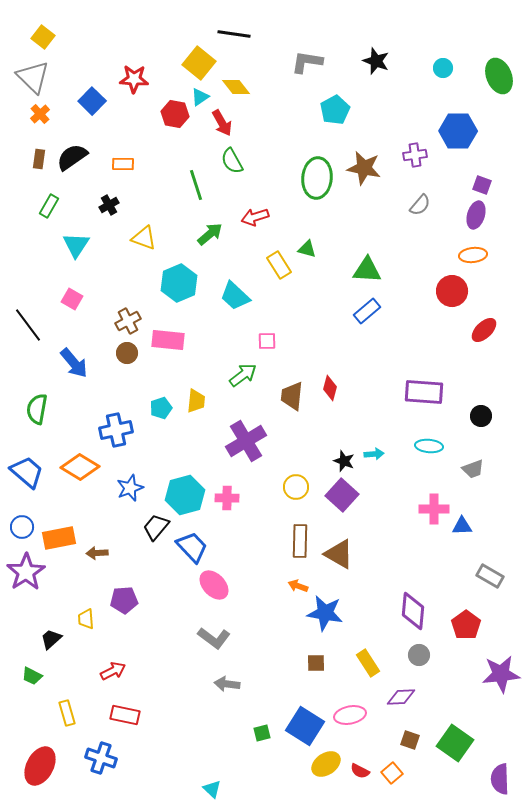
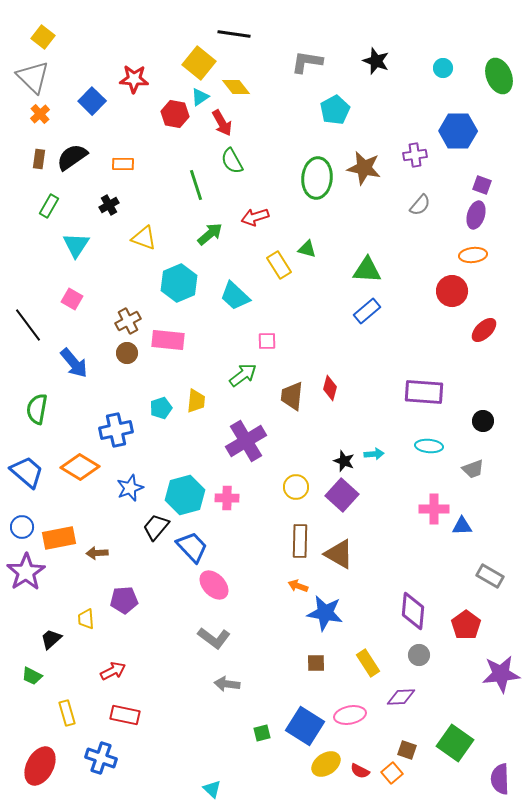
black circle at (481, 416): moved 2 px right, 5 px down
brown square at (410, 740): moved 3 px left, 10 px down
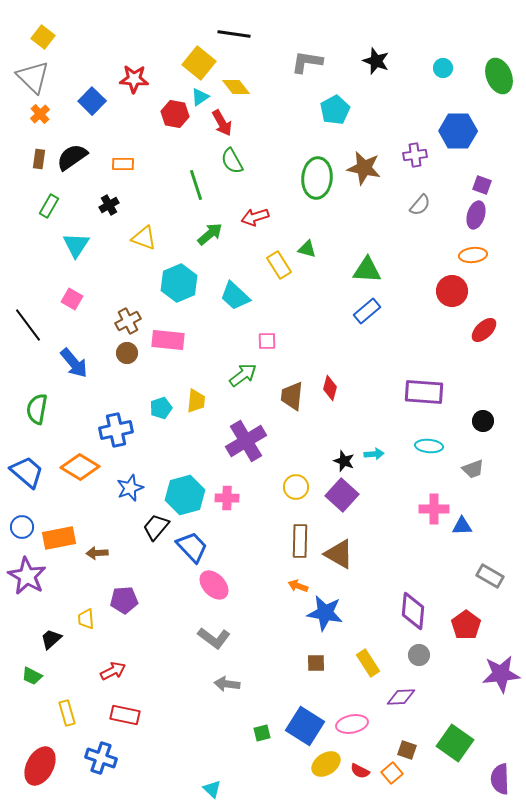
purple star at (26, 572): moved 1 px right, 4 px down; rotated 9 degrees counterclockwise
pink ellipse at (350, 715): moved 2 px right, 9 px down
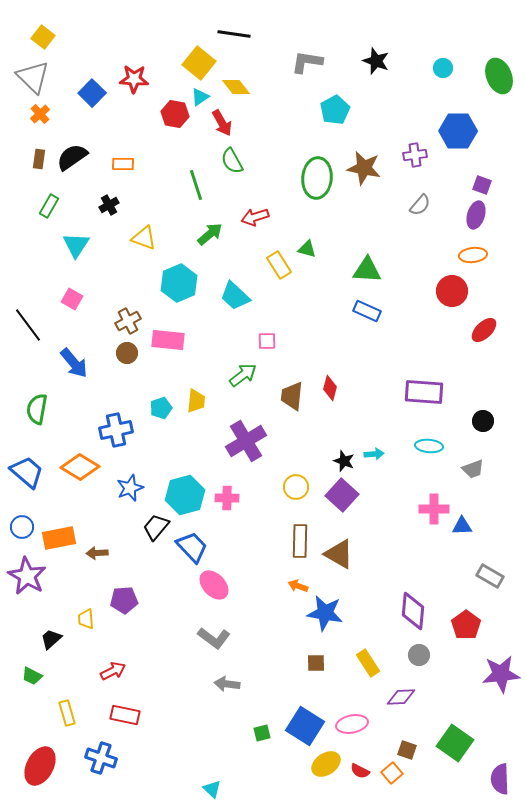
blue square at (92, 101): moved 8 px up
blue rectangle at (367, 311): rotated 64 degrees clockwise
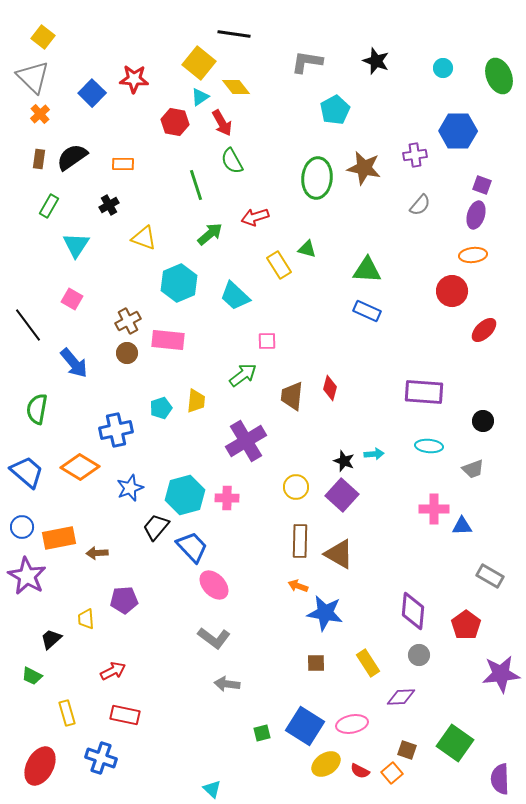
red hexagon at (175, 114): moved 8 px down
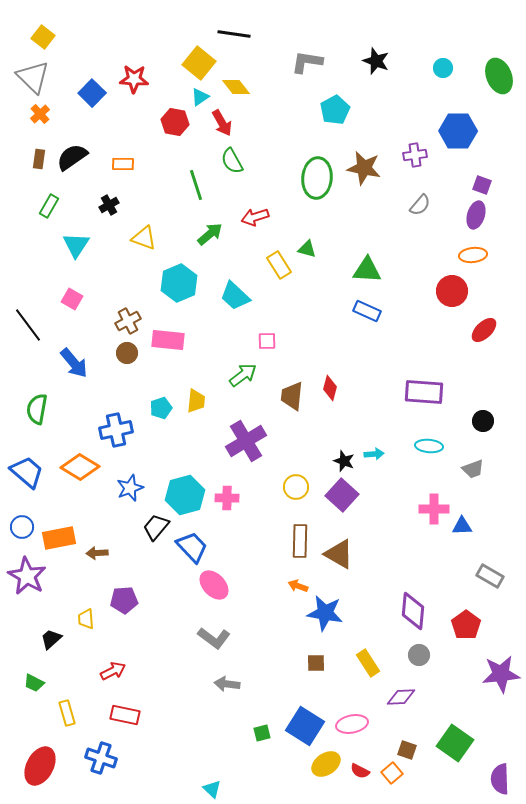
green trapezoid at (32, 676): moved 2 px right, 7 px down
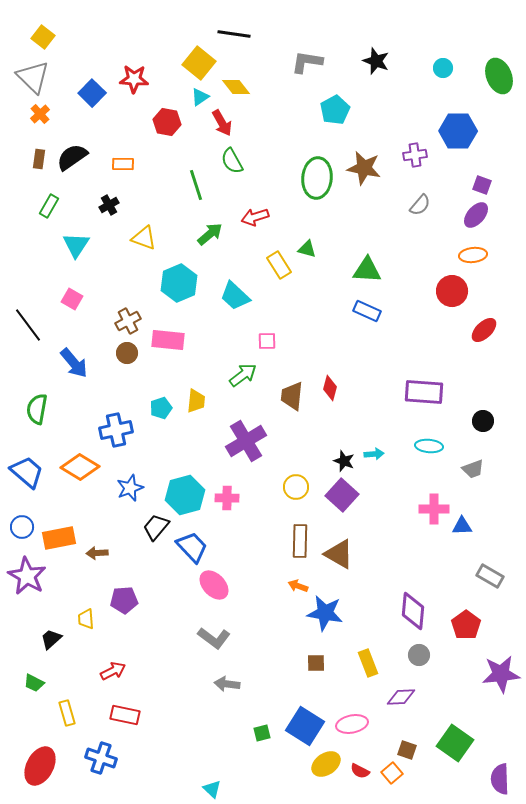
red hexagon at (175, 122): moved 8 px left
purple ellipse at (476, 215): rotated 24 degrees clockwise
yellow rectangle at (368, 663): rotated 12 degrees clockwise
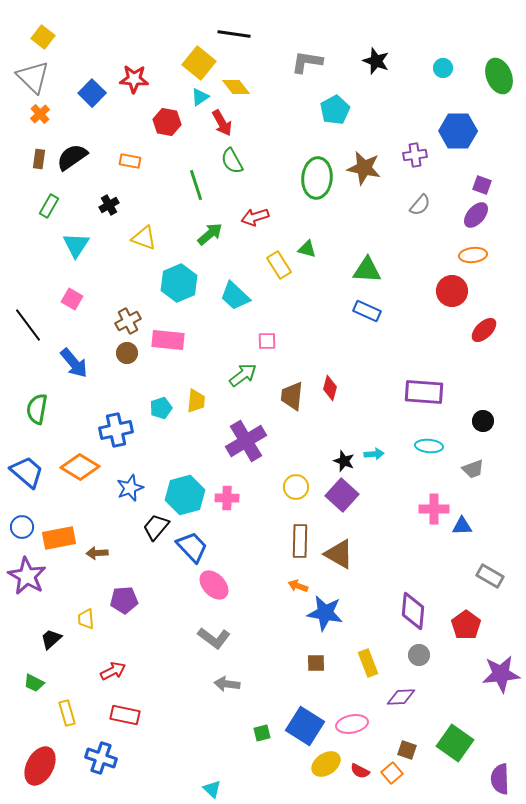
orange rectangle at (123, 164): moved 7 px right, 3 px up; rotated 10 degrees clockwise
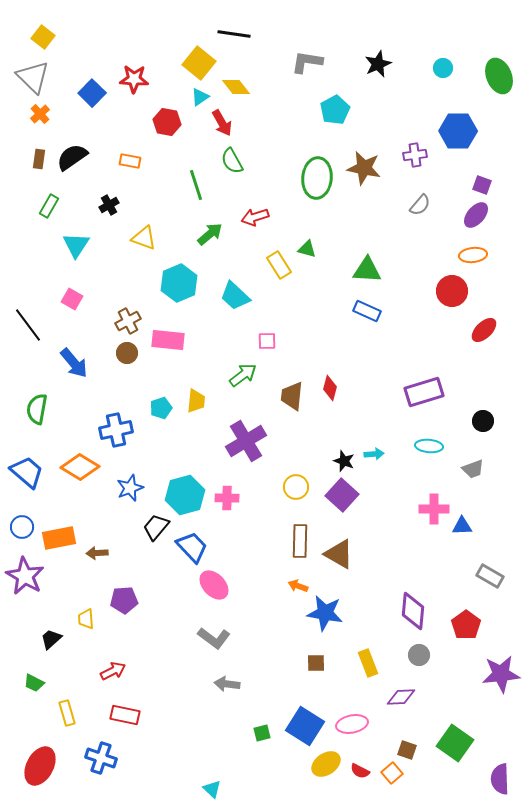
black star at (376, 61): moved 2 px right, 3 px down; rotated 28 degrees clockwise
purple rectangle at (424, 392): rotated 21 degrees counterclockwise
purple star at (27, 576): moved 2 px left
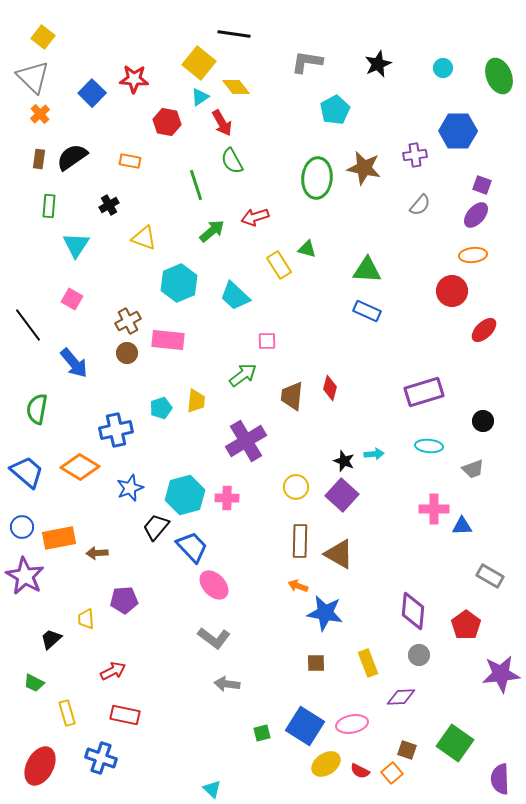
green rectangle at (49, 206): rotated 25 degrees counterclockwise
green arrow at (210, 234): moved 2 px right, 3 px up
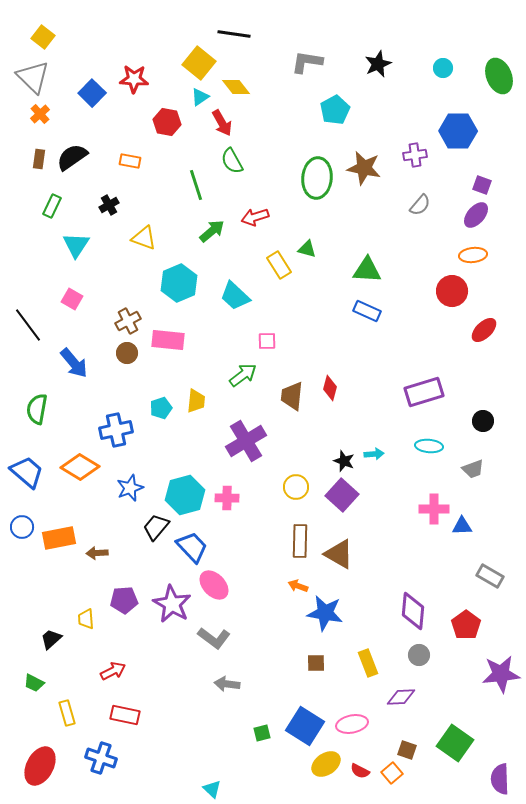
green rectangle at (49, 206): moved 3 px right; rotated 20 degrees clockwise
purple star at (25, 576): moved 147 px right, 28 px down
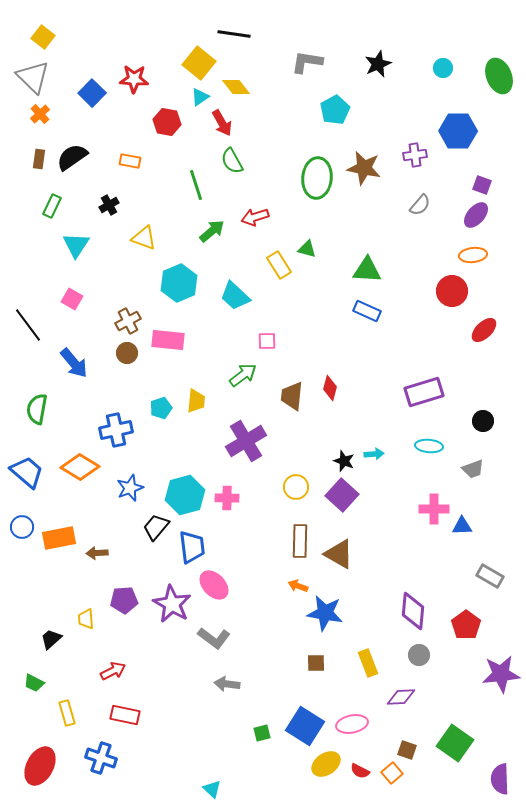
blue trapezoid at (192, 547): rotated 36 degrees clockwise
